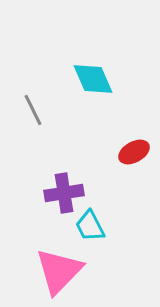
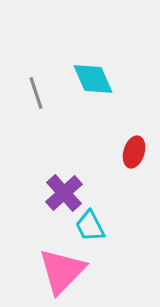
gray line: moved 3 px right, 17 px up; rotated 8 degrees clockwise
red ellipse: rotated 44 degrees counterclockwise
purple cross: rotated 33 degrees counterclockwise
pink triangle: moved 3 px right
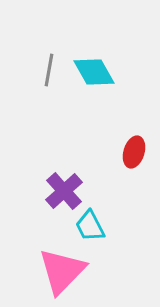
cyan diamond: moved 1 px right, 7 px up; rotated 6 degrees counterclockwise
gray line: moved 13 px right, 23 px up; rotated 28 degrees clockwise
purple cross: moved 2 px up
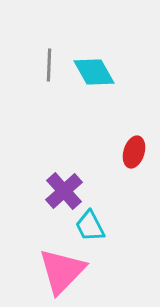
gray line: moved 5 px up; rotated 8 degrees counterclockwise
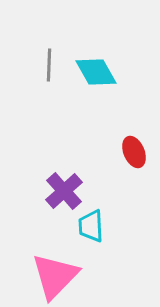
cyan diamond: moved 2 px right
red ellipse: rotated 40 degrees counterclockwise
cyan trapezoid: moved 1 px right; rotated 24 degrees clockwise
pink triangle: moved 7 px left, 5 px down
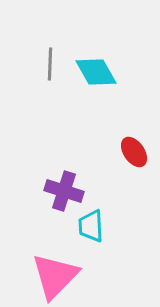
gray line: moved 1 px right, 1 px up
red ellipse: rotated 12 degrees counterclockwise
purple cross: rotated 30 degrees counterclockwise
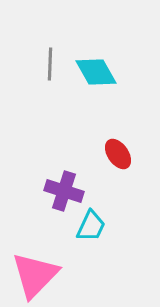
red ellipse: moved 16 px left, 2 px down
cyan trapezoid: rotated 152 degrees counterclockwise
pink triangle: moved 20 px left, 1 px up
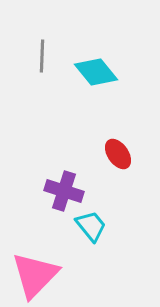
gray line: moved 8 px left, 8 px up
cyan diamond: rotated 9 degrees counterclockwise
cyan trapezoid: rotated 64 degrees counterclockwise
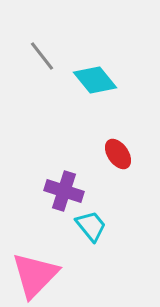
gray line: rotated 40 degrees counterclockwise
cyan diamond: moved 1 px left, 8 px down
